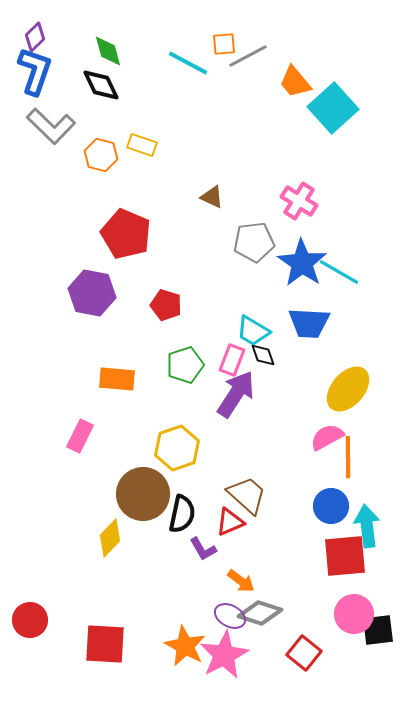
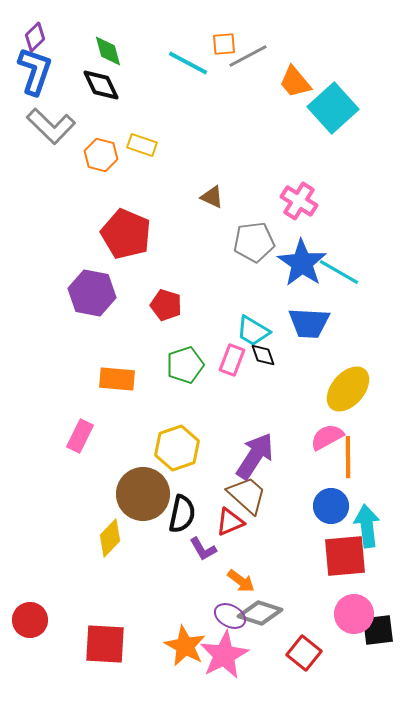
purple arrow at (236, 394): moved 19 px right, 62 px down
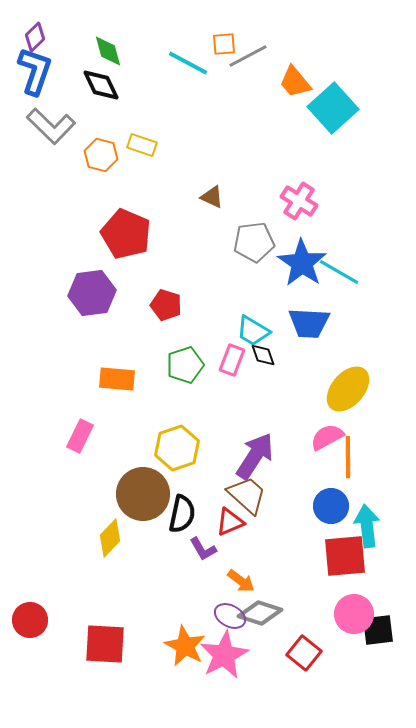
purple hexagon at (92, 293): rotated 18 degrees counterclockwise
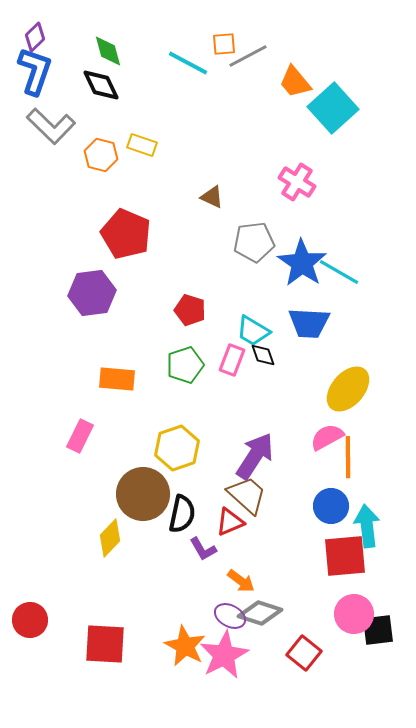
pink cross at (299, 201): moved 2 px left, 19 px up
red pentagon at (166, 305): moved 24 px right, 5 px down
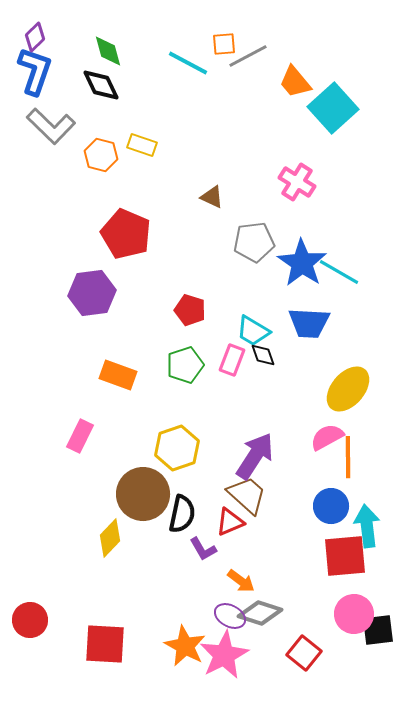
orange rectangle at (117, 379): moved 1 px right, 4 px up; rotated 15 degrees clockwise
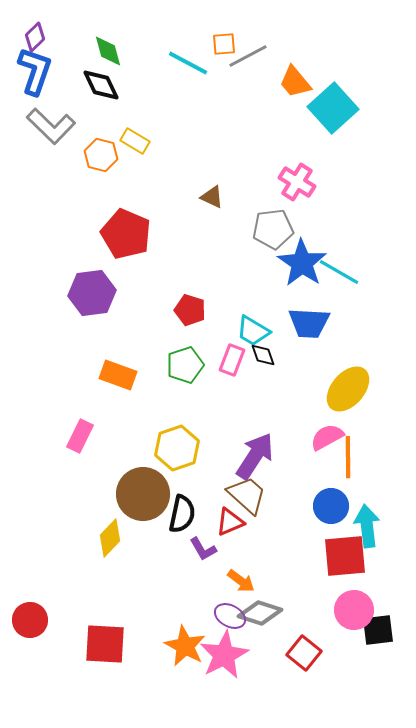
yellow rectangle at (142, 145): moved 7 px left, 4 px up; rotated 12 degrees clockwise
gray pentagon at (254, 242): moved 19 px right, 13 px up
pink circle at (354, 614): moved 4 px up
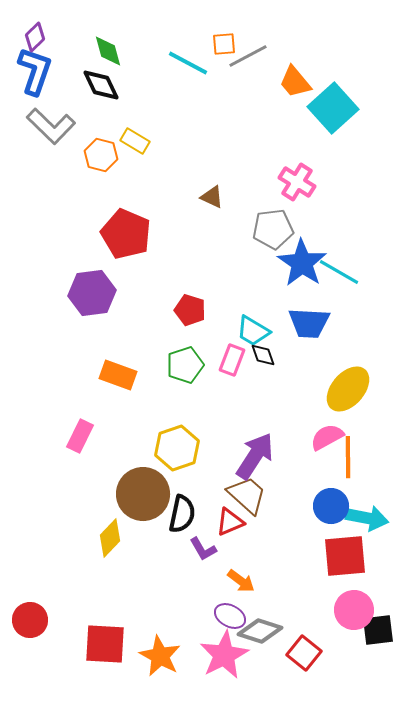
cyan arrow at (367, 526): moved 8 px up; rotated 108 degrees clockwise
gray diamond at (260, 613): moved 18 px down
orange star at (185, 646): moved 25 px left, 10 px down
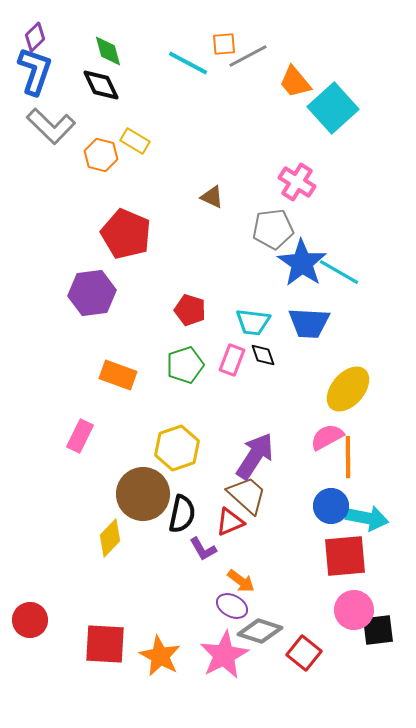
cyan trapezoid at (253, 331): moved 9 px up; rotated 24 degrees counterclockwise
purple ellipse at (230, 616): moved 2 px right, 10 px up
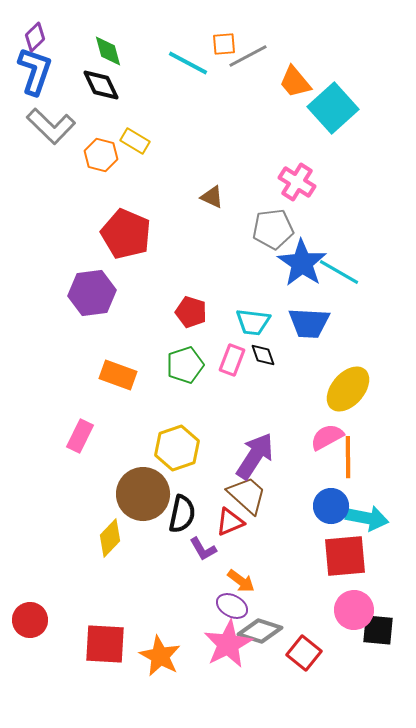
red pentagon at (190, 310): moved 1 px right, 2 px down
black square at (378, 630): rotated 12 degrees clockwise
pink star at (224, 655): moved 4 px right, 11 px up
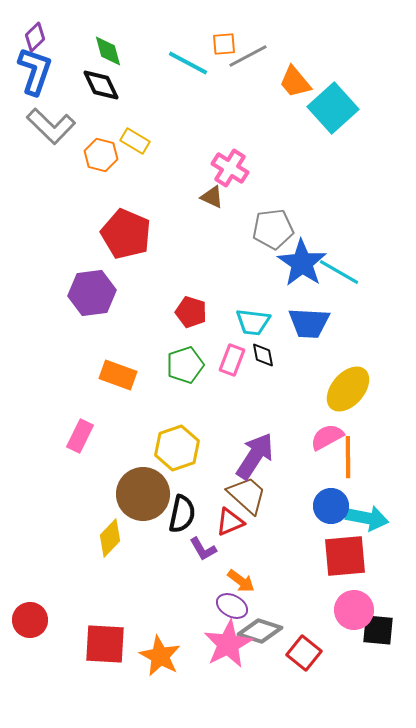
pink cross at (297, 182): moved 67 px left, 14 px up
black diamond at (263, 355): rotated 8 degrees clockwise
